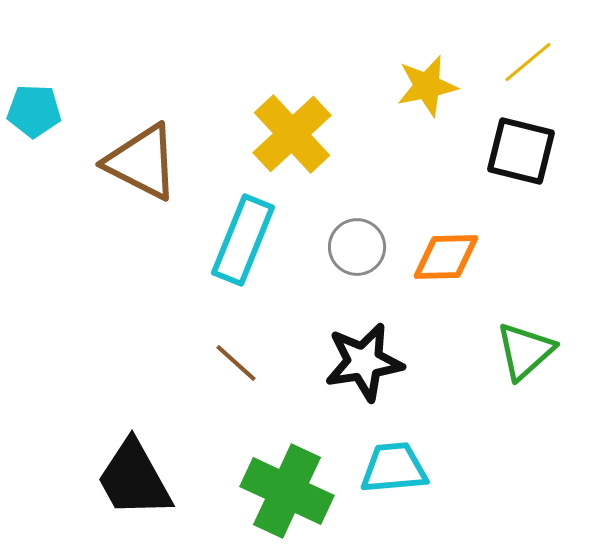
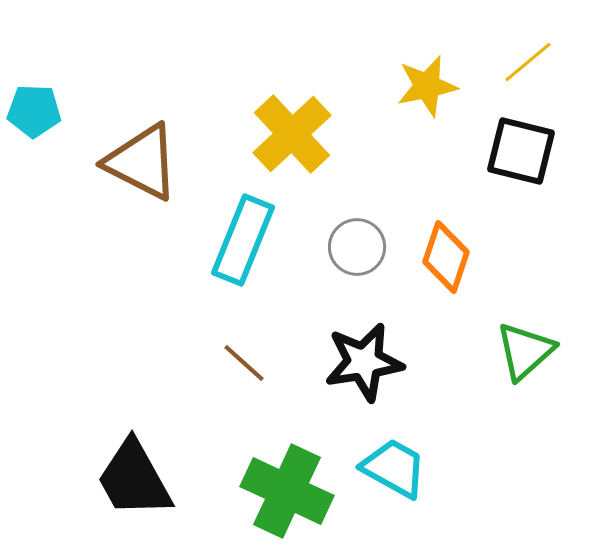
orange diamond: rotated 70 degrees counterclockwise
brown line: moved 8 px right
cyan trapezoid: rotated 34 degrees clockwise
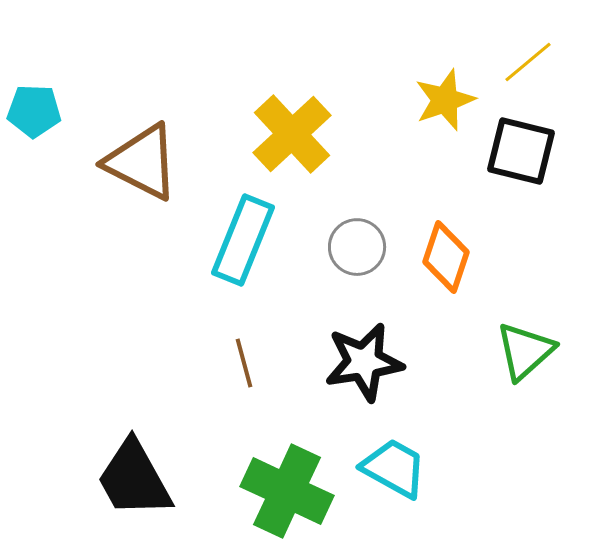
yellow star: moved 18 px right, 14 px down; rotated 8 degrees counterclockwise
brown line: rotated 33 degrees clockwise
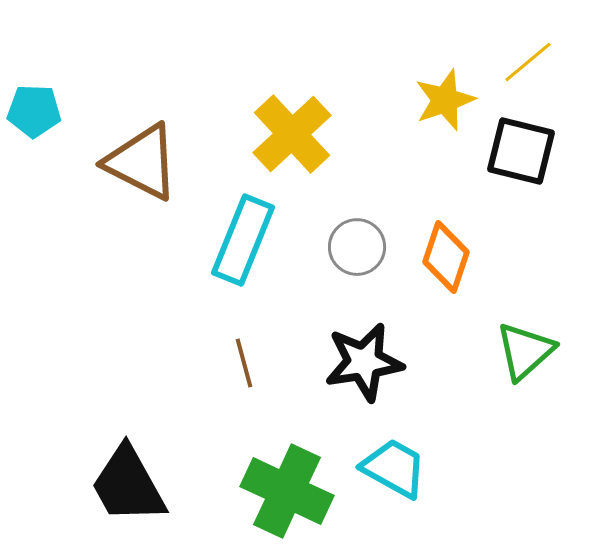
black trapezoid: moved 6 px left, 6 px down
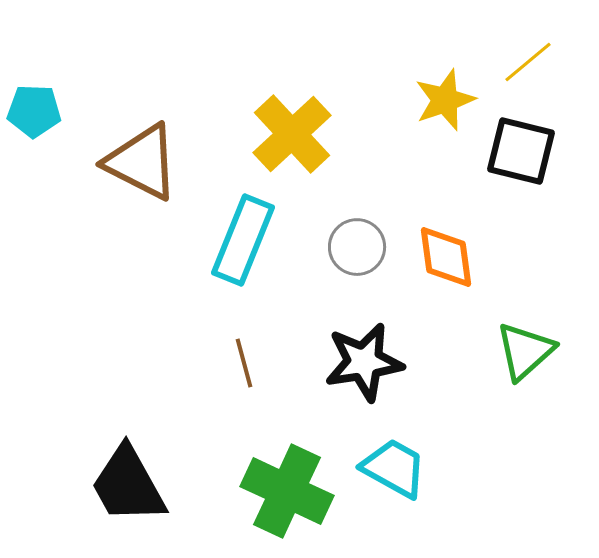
orange diamond: rotated 26 degrees counterclockwise
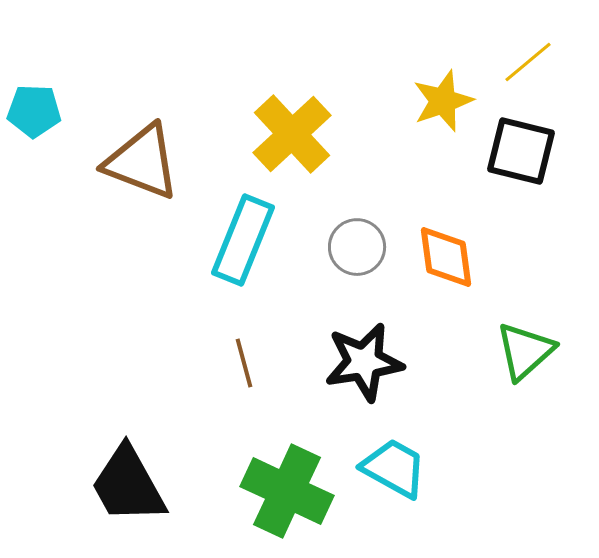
yellow star: moved 2 px left, 1 px down
brown triangle: rotated 6 degrees counterclockwise
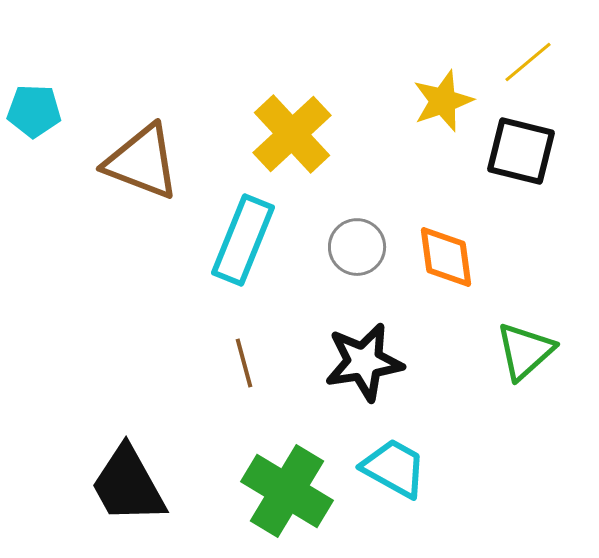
green cross: rotated 6 degrees clockwise
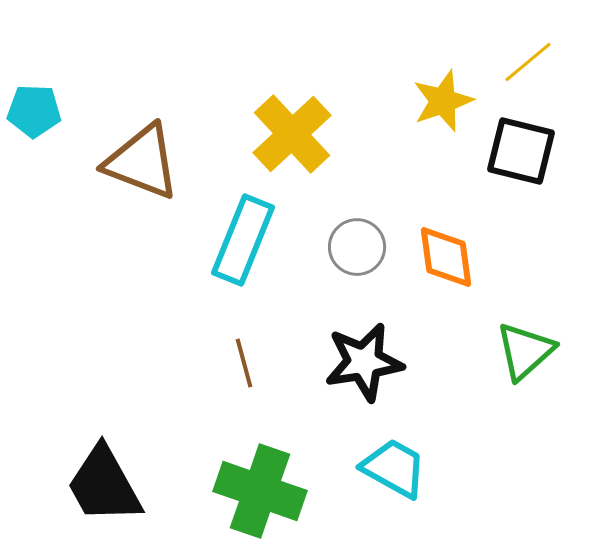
black trapezoid: moved 24 px left
green cross: moved 27 px left; rotated 12 degrees counterclockwise
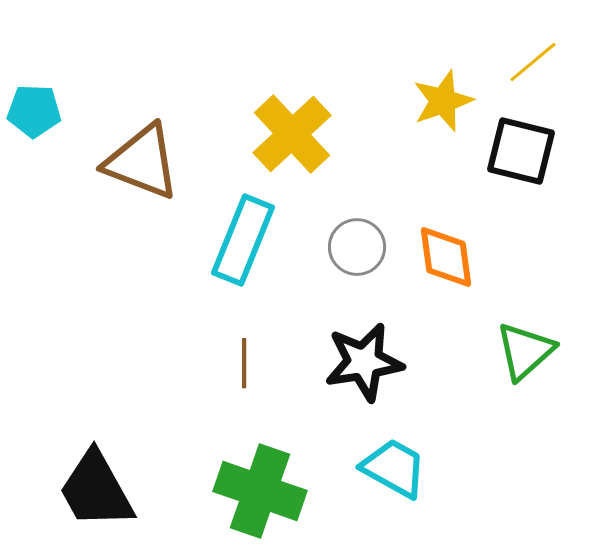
yellow line: moved 5 px right
brown line: rotated 15 degrees clockwise
black trapezoid: moved 8 px left, 5 px down
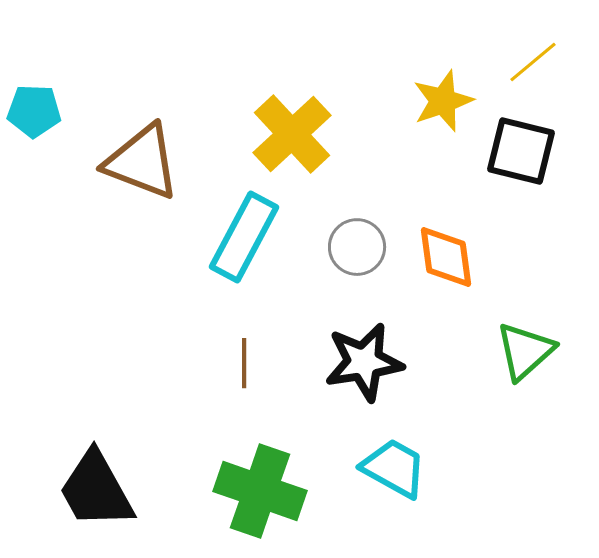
cyan rectangle: moved 1 px right, 3 px up; rotated 6 degrees clockwise
